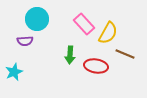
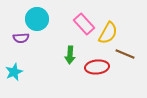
purple semicircle: moved 4 px left, 3 px up
red ellipse: moved 1 px right, 1 px down; rotated 15 degrees counterclockwise
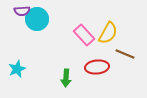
pink rectangle: moved 11 px down
purple semicircle: moved 1 px right, 27 px up
green arrow: moved 4 px left, 23 px down
cyan star: moved 3 px right, 3 px up
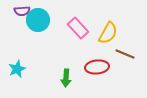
cyan circle: moved 1 px right, 1 px down
pink rectangle: moved 6 px left, 7 px up
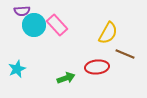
cyan circle: moved 4 px left, 5 px down
pink rectangle: moved 21 px left, 3 px up
green arrow: rotated 114 degrees counterclockwise
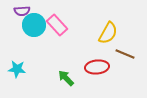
cyan star: rotated 30 degrees clockwise
green arrow: rotated 114 degrees counterclockwise
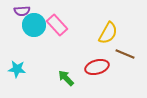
red ellipse: rotated 10 degrees counterclockwise
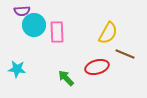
pink rectangle: moved 7 px down; rotated 40 degrees clockwise
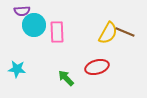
brown line: moved 22 px up
